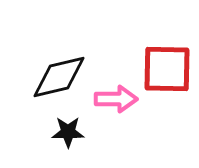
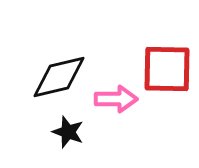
black star: rotated 20 degrees clockwise
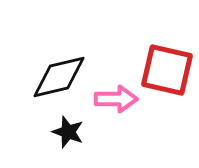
red square: moved 1 px down; rotated 12 degrees clockwise
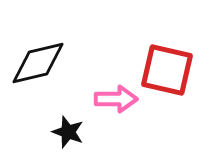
black diamond: moved 21 px left, 14 px up
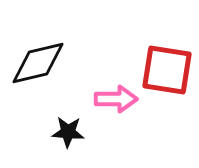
red square: rotated 4 degrees counterclockwise
black star: rotated 16 degrees counterclockwise
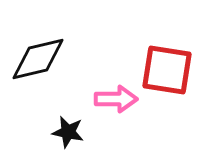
black diamond: moved 4 px up
black star: rotated 8 degrees clockwise
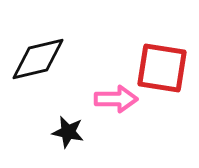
red square: moved 5 px left, 2 px up
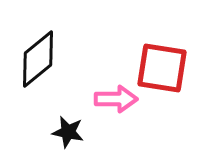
black diamond: rotated 26 degrees counterclockwise
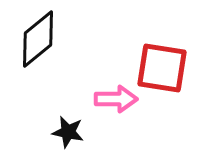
black diamond: moved 20 px up
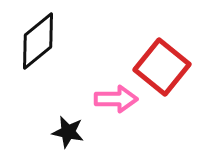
black diamond: moved 2 px down
red square: moved 1 px up; rotated 30 degrees clockwise
